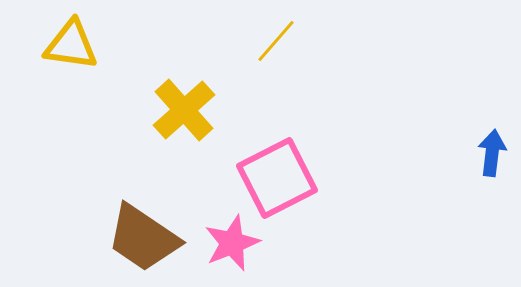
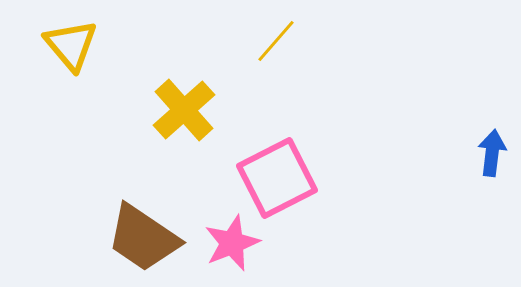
yellow triangle: rotated 42 degrees clockwise
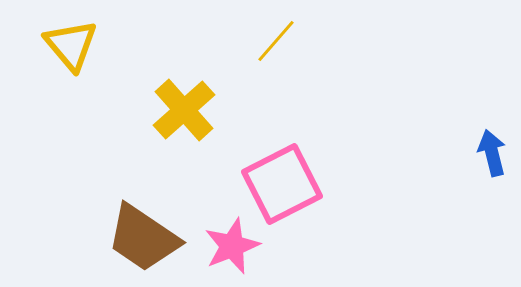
blue arrow: rotated 21 degrees counterclockwise
pink square: moved 5 px right, 6 px down
pink star: moved 3 px down
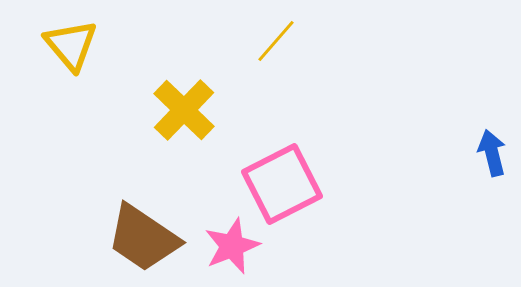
yellow cross: rotated 4 degrees counterclockwise
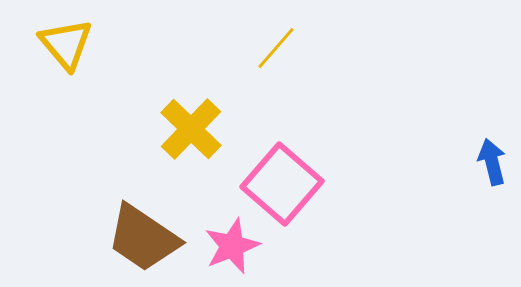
yellow line: moved 7 px down
yellow triangle: moved 5 px left, 1 px up
yellow cross: moved 7 px right, 19 px down
blue arrow: moved 9 px down
pink square: rotated 22 degrees counterclockwise
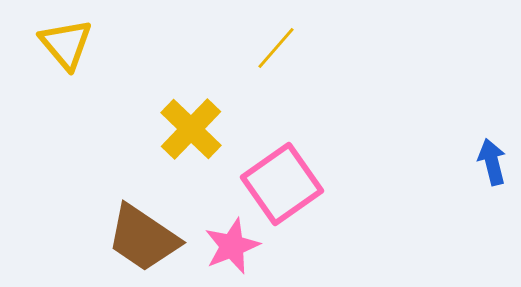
pink square: rotated 14 degrees clockwise
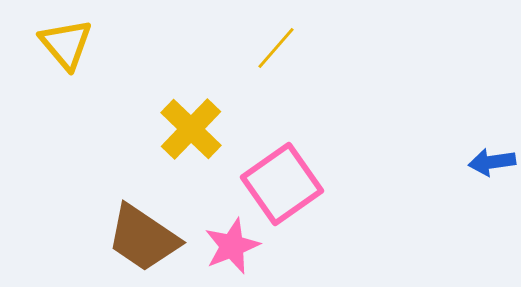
blue arrow: rotated 84 degrees counterclockwise
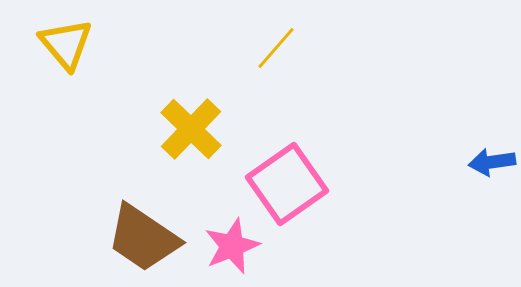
pink square: moved 5 px right
